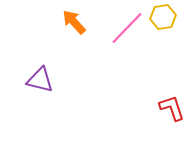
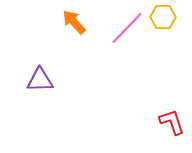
yellow hexagon: rotated 10 degrees clockwise
purple triangle: rotated 16 degrees counterclockwise
red L-shape: moved 14 px down
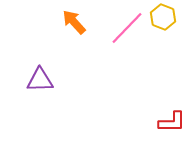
yellow hexagon: rotated 20 degrees clockwise
red L-shape: rotated 108 degrees clockwise
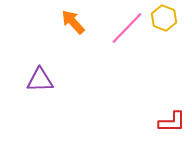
yellow hexagon: moved 1 px right, 1 px down
orange arrow: moved 1 px left
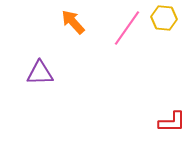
yellow hexagon: rotated 15 degrees counterclockwise
pink line: rotated 9 degrees counterclockwise
purple triangle: moved 7 px up
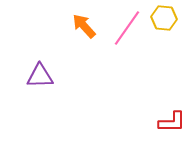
orange arrow: moved 11 px right, 4 px down
purple triangle: moved 3 px down
